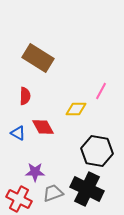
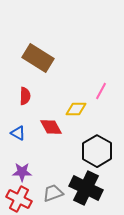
red diamond: moved 8 px right
black hexagon: rotated 20 degrees clockwise
purple star: moved 13 px left
black cross: moved 1 px left, 1 px up
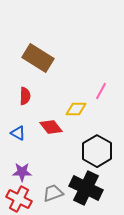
red diamond: rotated 10 degrees counterclockwise
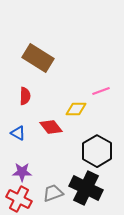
pink line: rotated 42 degrees clockwise
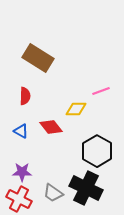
blue triangle: moved 3 px right, 2 px up
gray trapezoid: rotated 125 degrees counterclockwise
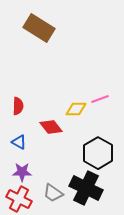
brown rectangle: moved 1 px right, 30 px up
pink line: moved 1 px left, 8 px down
red semicircle: moved 7 px left, 10 px down
blue triangle: moved 2 px left, 11 px down
black hexagon: moved 1 px right, 2 px down
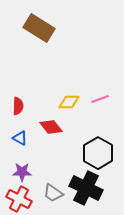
yellow diamond: moved 7 px left, 7 px up
blue triangle: moved 1 px right, 4 px up
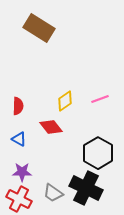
yellow diamond: moved 4 px left, 1 px up; rotated 35 degrees counterclockwise
blue triangle: moved 1 px left, 1 px down
